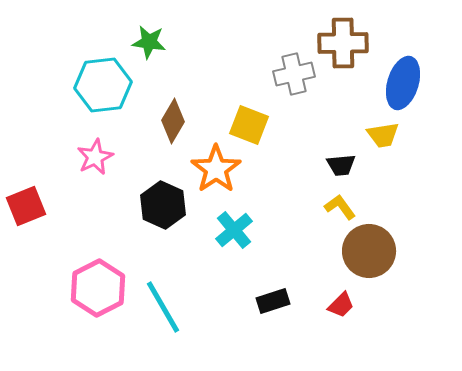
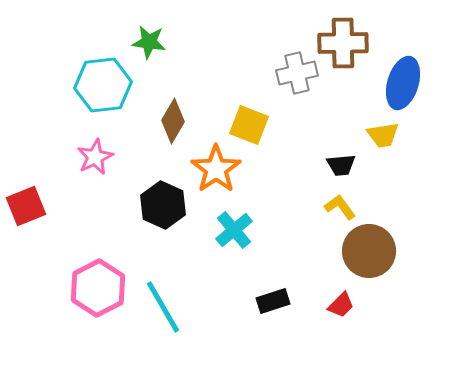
gray cross: moved 3 px right, 1 px up
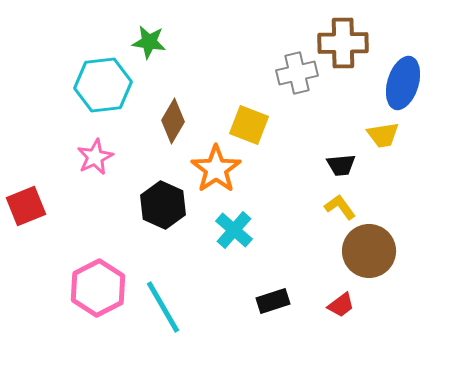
cyan cross: rotated 9 degrees counterclockwise
red trapezoid: rotated 8 degrees clockwise
